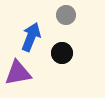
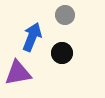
gray circle: moved 1 px left
blue arrow: moved 1 px right
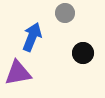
gray circle: moved 2 px up
black circle: moved 21 px right
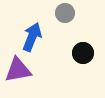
purple triangle: moved 3 px up
